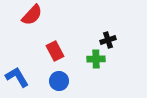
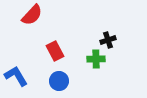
blue L-shape: moved 1 px left, 1 px up
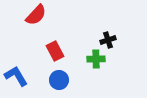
red semicircle: moved 4 px right
blue circle: moved 1 px up
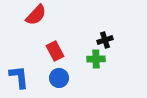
black cross: moved 3 px left
blue L-shape: moved 3 px right, 1 px down; rotated 25 degrees clockwise
blue circle: moved 2 px up
